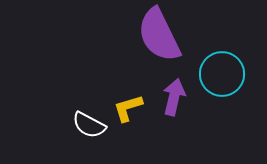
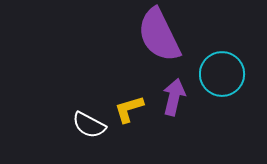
yellow L-shape: moved 1 px right, 1 px down
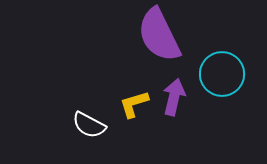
yellow L-shape: moved 5 px right, 5 px up
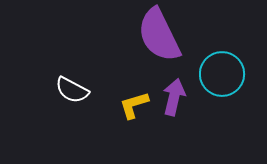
yellow L-shape: moved 1 px down
white semicircle: moved 17 px left, 35 px up
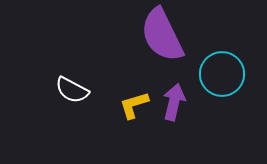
purple semicircle: moved 3 px right
purple arrow: moved 5 px down
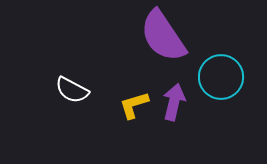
purple semicircle: moved 1 px right, 1 px down; rotated 8 degrees counterclockwise
cyan circle: moved 1 px left, 3 px down
